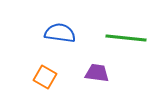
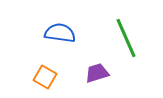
green line: rotated 60 degrees clockwise
purple trapezoid: rotated 25 degrees counterclockwise
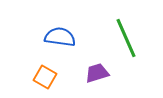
blue semicircle: moved 4 px down
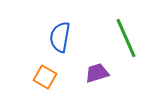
blue semicircle: rotated 88 degrees counterclockwise
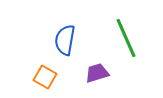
blue semicircle: moved 5 px right, 3 px down
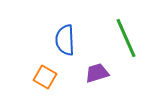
blue semicircle: rotated 12 degrees counterclockwise
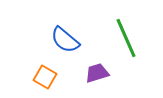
blue semicircle: rotated 48 degrees counterclockwise
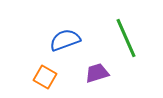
blue semicircle: rotated 120 degrees clockwise
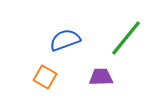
green line: rotated 63 degrees clockwise
purple trapezoid: moved 4 px right, 4 px down; rotated 15 degrees clockwise
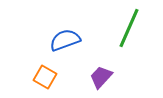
green line: moved 3 px right, 10 px up; rotated 15 degrees counterclockwise
purple trapezoid: rotated 45 degrees counterclockwise
